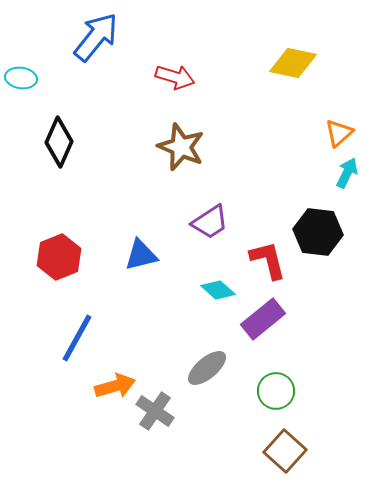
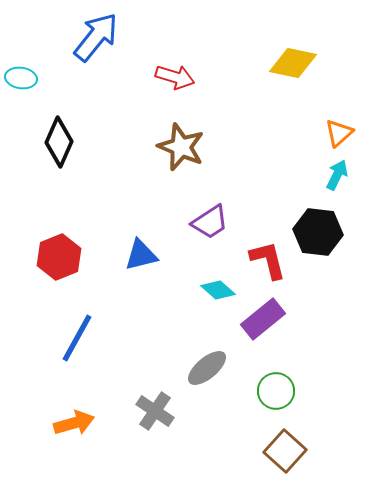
cyan arrow: moved 10 px left, 2 px down
orange arrow: moved 41 px left, 37 px down
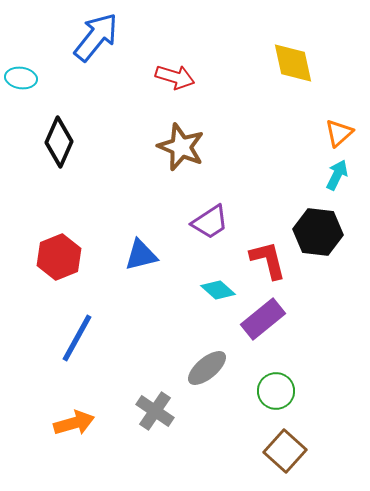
yellow diamond: rotated 66 degrees clockwise
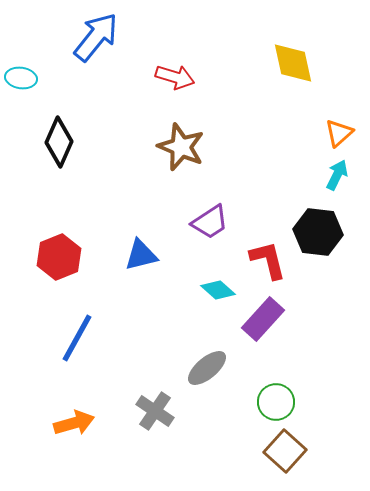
purple rectangle: rotated 9 degrees counterclockwise
green circle: moved 11 px down
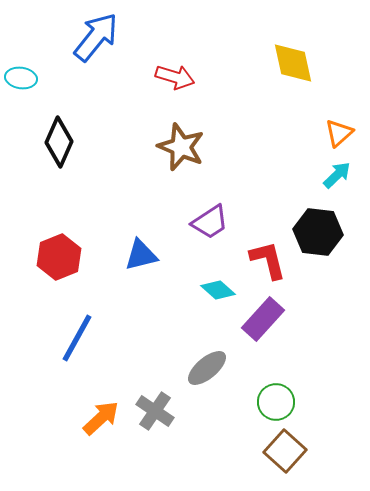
cyan arrow: rotated 20 degrees clockwise
orange arrow: moved 27 px right, 5 px up; rotated 27 degrees counterclockwise
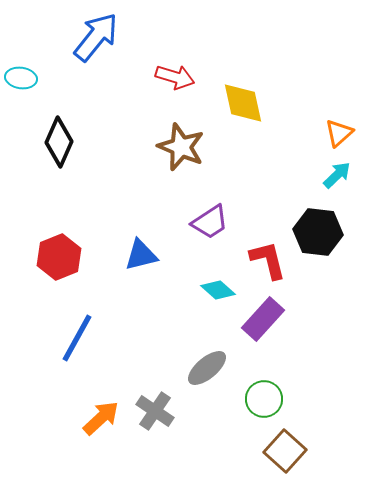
yellow diamond: moved 50 px left, 40 px down
green circle: moved 12 px left, 3 px up
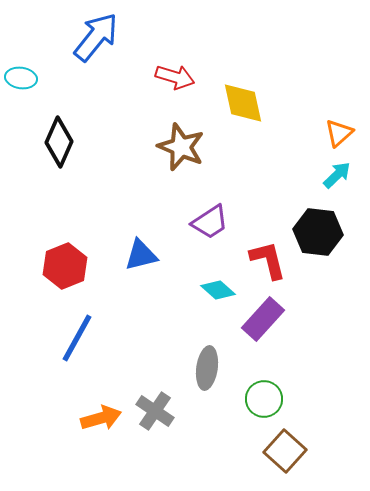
red hexagon: moved 6 px right, 9 px down
gray ellipse: rotated 42 degrees counterclockwise
orange arrow: rotated 27 degrees clockwise
